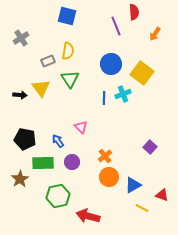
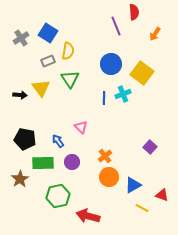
blue square: moved 19 px left, 17 px down; rotated 18 degrees clockwise
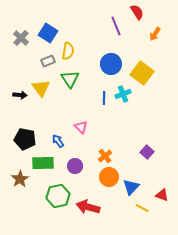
red semicircle: moved 3 px right; rotated 28 degrees counterclockwise
gray cross: rotated 14 degrees counterclockwise
purple square: moved 3 px left, 5 px down
purple circle: moved 3 px right, 4 px down
blue triangle: moved 2 px left, 2 px down; rotated 18 degrees counterclockwise
red arrow: moved 9 px up
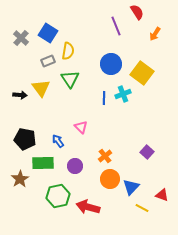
orange circle: moved 1 px right, 2 px down
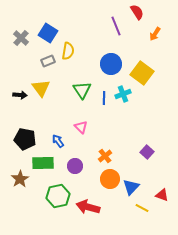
green triangle: moved 12 px right, 11 px down
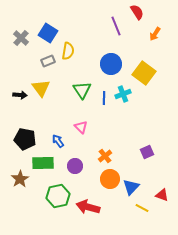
yellow square: moved 2 px right
purple square: rotated 24 degrees clockwise
